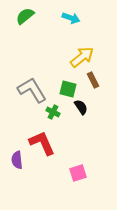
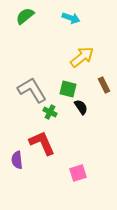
brown rectangle: moved 11 px right, 5 px down
green cross: moved 3 px left
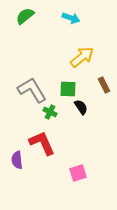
green square: rotated 12 degrees counterclockwise
